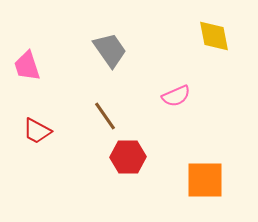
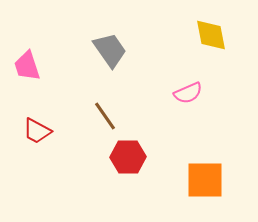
yellow diamond: moved 3 px left, 1 px up
pink semicircle: moved 12 px right, 3 px up
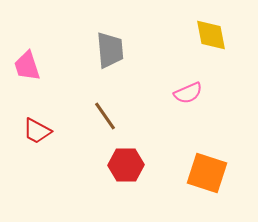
gray trapezoid: rotated 30 degrees clockwise
red hexagon: moved 2 px left, 8 px down
orange square: moved 2 px right, 7 px up; rotated 18 degrees clockwise
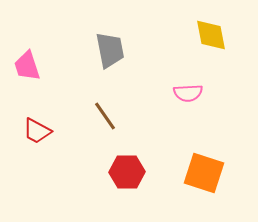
gray trapezoid: rotated 6 degrees counterclockwise
pink semicircle: rotated 20 degrees clockwise
red hexagon: moved 1 px right, 7 px down
orange square: moved 3 px left
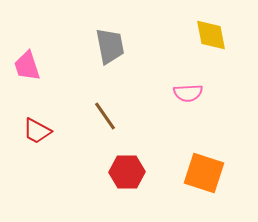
gray trapezoid: moved 4 px up
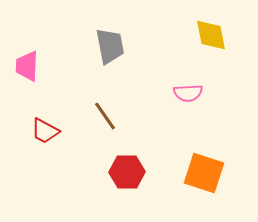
pink trapezoid: rotated 20 degrees clockwise
red trapezoid: moved 8 px right
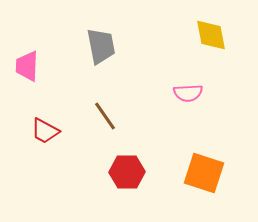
gray trapezoid: moved 9 px left
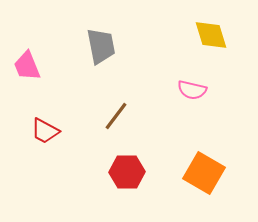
yellow diamond: rotated 6 degrees counterclockwise
pink trapezoid: rotated 24 degrees counterclockwise
pink semicircle: moved 4 px right, 3 px up; rotated 16 degrees clockwise
brown line: moved 11 px right; rotated 72 degrees clockwise
orange square: rotated 12 degrees clockwise
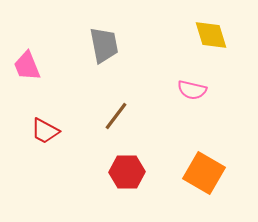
gray trapezoid: moved 3 px right, 1 px up
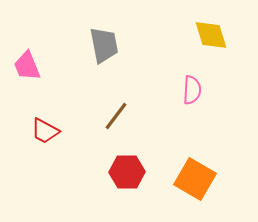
pink semicircle: rotated 100 degrees counterclockwise
orange square: moved 9 px left, 6 px down
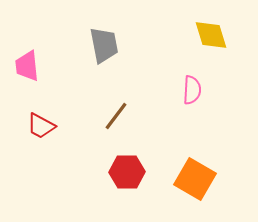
pink trapezoid: rotated 16 degrees clockwise
red trapezoid: moved 4 px left, 5 px up
